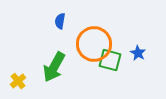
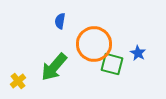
green square: moved 2 px right, 4 px down
green arrow: rotated 12 degrees clockwise
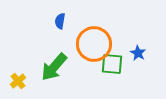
green square: rotated 10 degrees counterclockwise
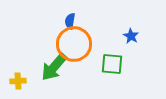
blue semicircle: moved 10 px right
orange circle: moved 20 px left
blue star: moved 7 px left, 17 px up
yellow cross: rotated 35 degrees clockwise
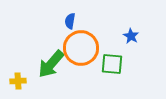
orange circle: moved 7 px right, 4 px down
green arrow: moved 3 px left, 3 px up
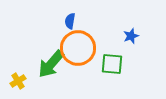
blue star: rotated 21 degrees clockwise
orange circle: moved 3 px left
yellow cross: rotated 28 degrees counterclockwise
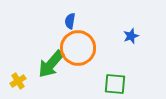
green square: moved 3 px right, 20 px down
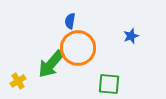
green square: moved 6 px left
